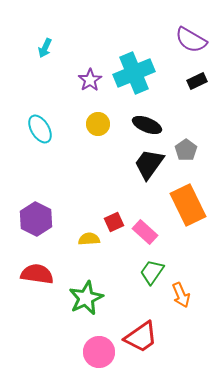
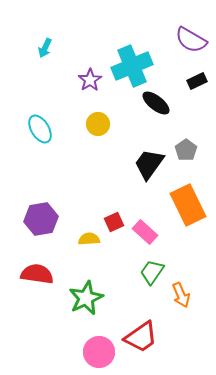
cyan cross: moved 2 px left, 7 px up
black ellipse: moved 9 px right, 22 px up; rotated 16 degrees clockwise
purple hexagon: moved 5 px right; rotated 24 degrees clockwise
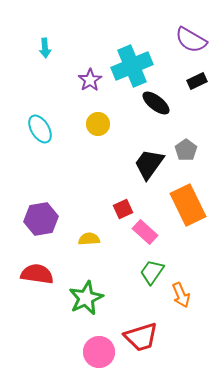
cyan arrow: rotated 30 degrees counterclockwise
red square: moved 9 px right, 13 px up
red trapezoid: rotated 18 degrees clockwise
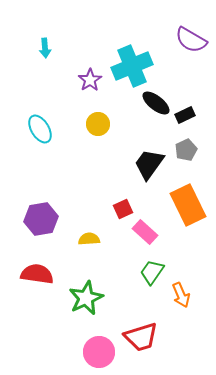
black rectangle: moved 12 px left, 34 px down
gray pentagon: rotated 10 degrees clockwise
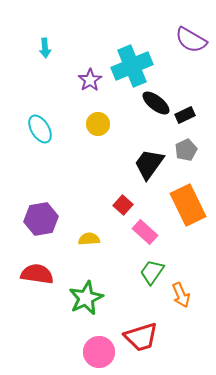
red square: moved 4 px up; rotated 24 degrees counterclockwise
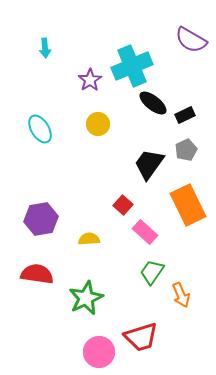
black ellipse: moved 3 px left
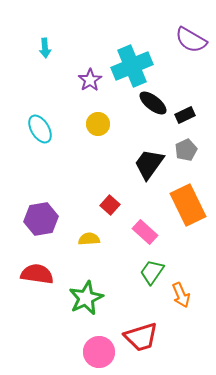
red square: moved 13 px left
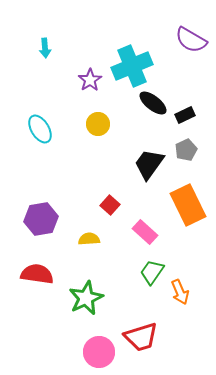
orange arrow: moved 1 px left, 3 px up
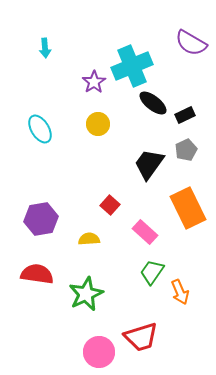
purple semicircle: moved 3 px down
purple star: moved 4 px right, 2 px down
orange rectangle: moved 3 px down
green star: moved 4 px up
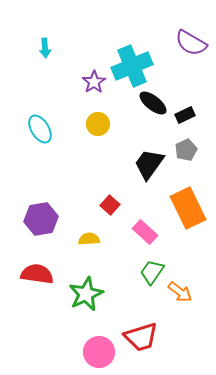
orange arrow: rotated 30 degrees counterclockwise
